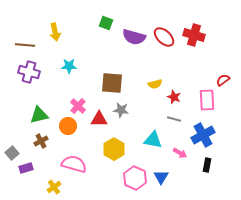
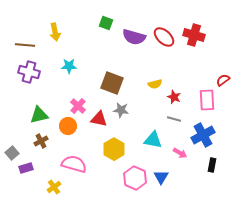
brown square: rotated 15 degrees clockwise
red triangle: rotated 12 degrees clockwise
black rectangle: moved 5 px right
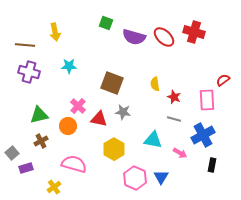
red cross: moved 3 px up
yellow semicircle: rotated 96 degrees clockwise
gray star: moved 2 px right, 2 px down
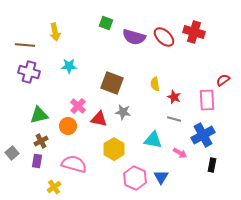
purple rectangle: moved 11 px right, 7 px up; rotated 64 degrees counterclockwise
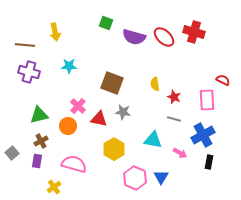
red semicircle: rotated 64 degrees clockwise
black rectangle: moved 3 px left, 3 px up
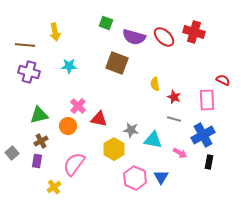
brown square: moved 5 px right, 20 px up
gray star: moved 8 px right, 18 px down
pink semicircle: rotated 70 degrees counterclockwise
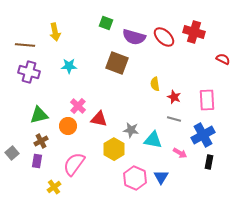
red semicircle: moved 21 px up
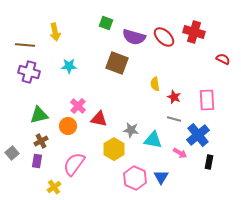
blue cross: moved 5 px left; rotated 10 degrees counterclockwise
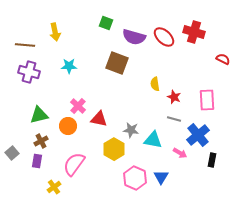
black rectangle: moved 3 px right, 2 px up
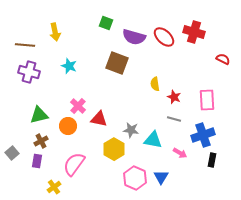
cyan star: rotated 21 degrees clockwise
blue cross: moved 5 px right; rotated 20 degrees clockwise
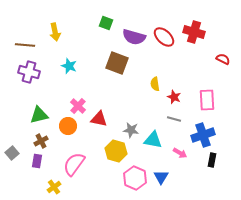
yellow hexagon: moved 2 px right, 2 px down; rotated 15 degrees counterclockwise
